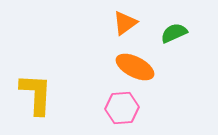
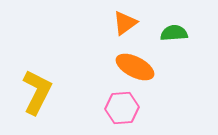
green semicircle: rotated 20 degrees clockwise
yellow L-shape: moved 1 px right, 2 px up; rotated 24 degrees clockwise
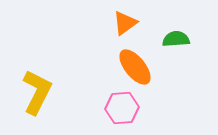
green semicircle: moved 2 px right, 6 px down
orange ellipse: rotated 24 degrees clockwise
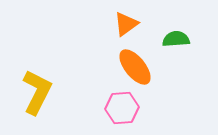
orange triangle: moved 1 px right, 1 px down
